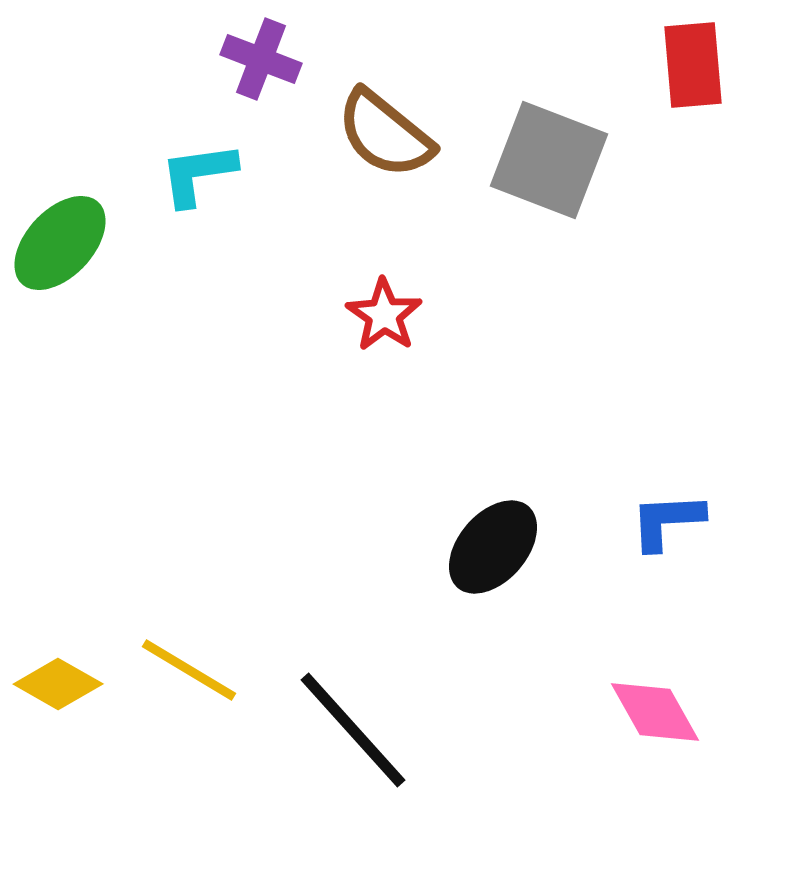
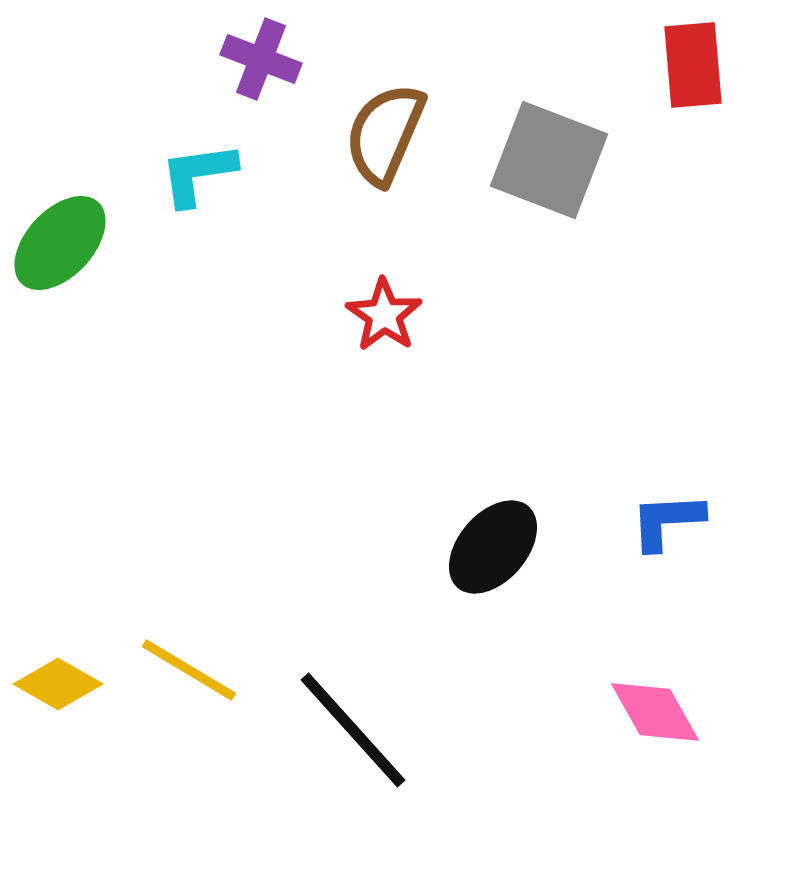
brown semicircle: rotated 74 degrees clockwise
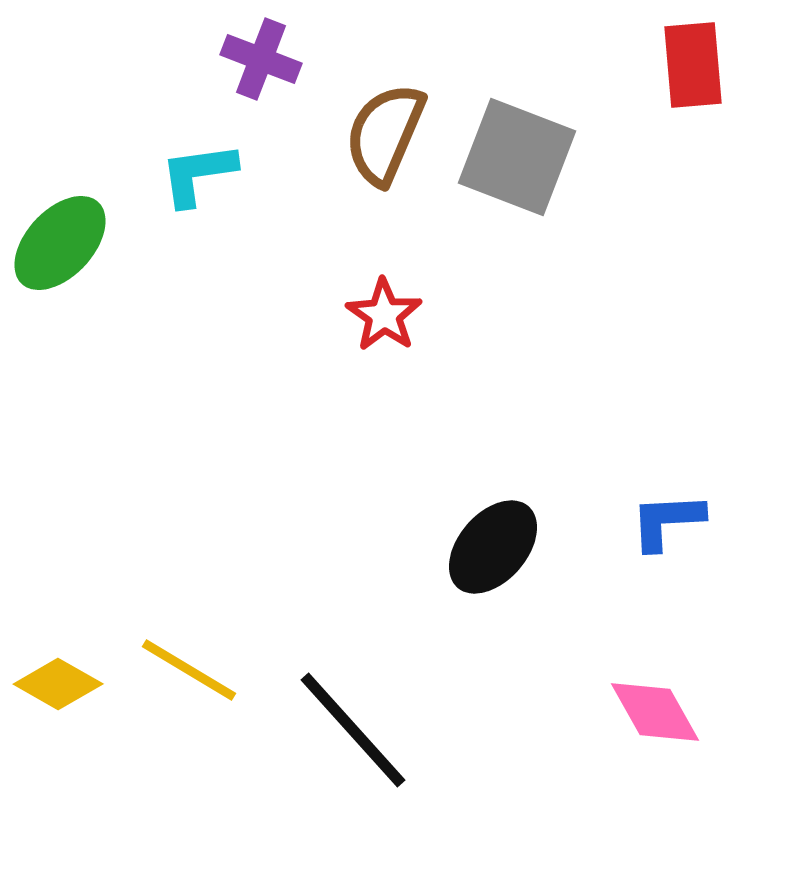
gray square: moved 32 px left, 3 px up
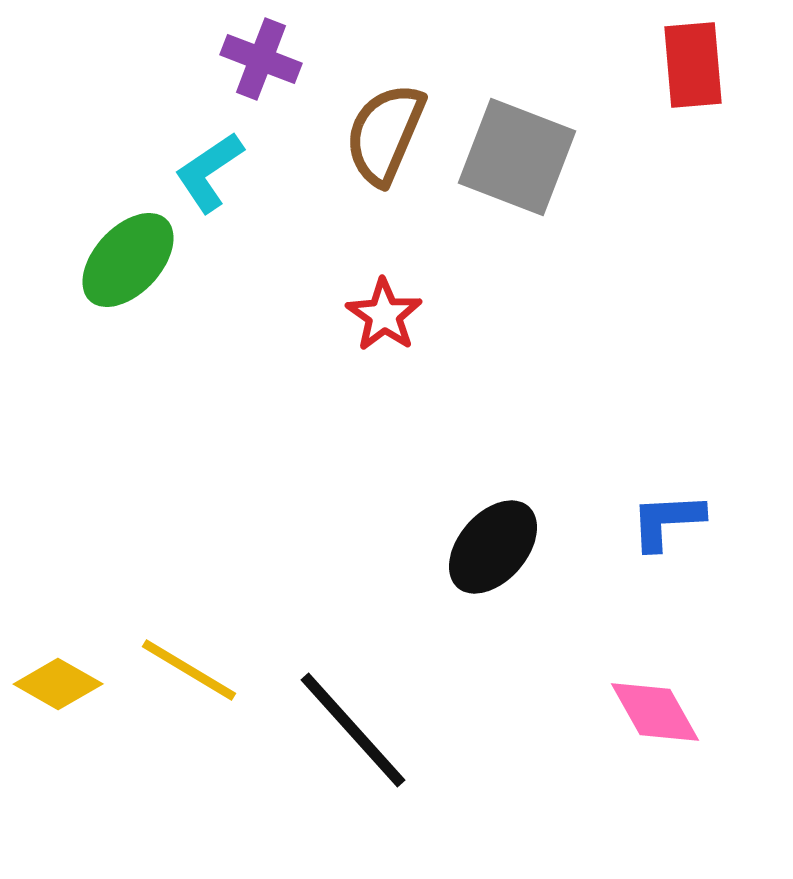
cyan L-shape: moved 11 px right, 2 px up; rotated 26 degrees counterclockwise
green ellipse: moved 68 px right, 17 px down
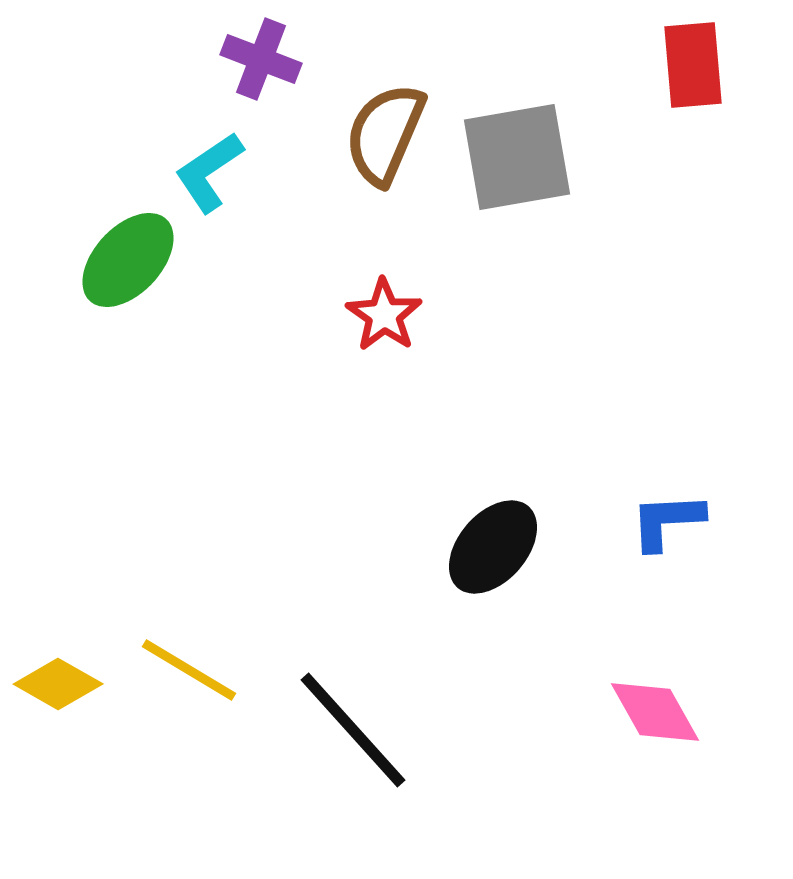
gray square: rotated 31 degrees counterclockwise
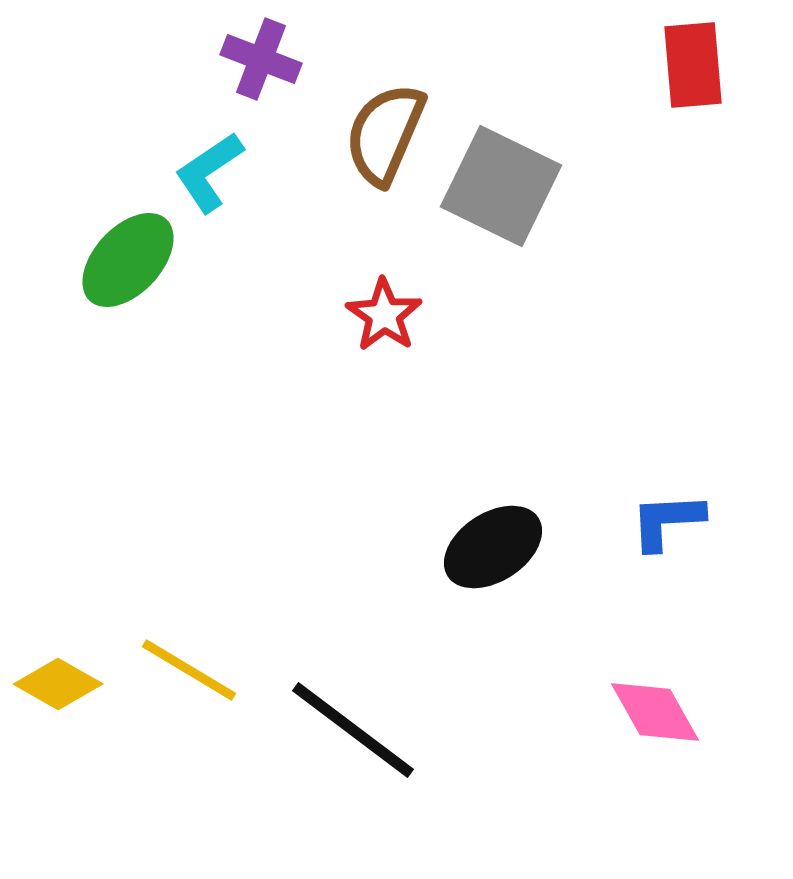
gray square: moved 16 px left, 29 px down; rotated 36 degrees clockwise
black ellipse: rotated 16 degrees clockwise
black line: rotated 11 degrees counterclockwise
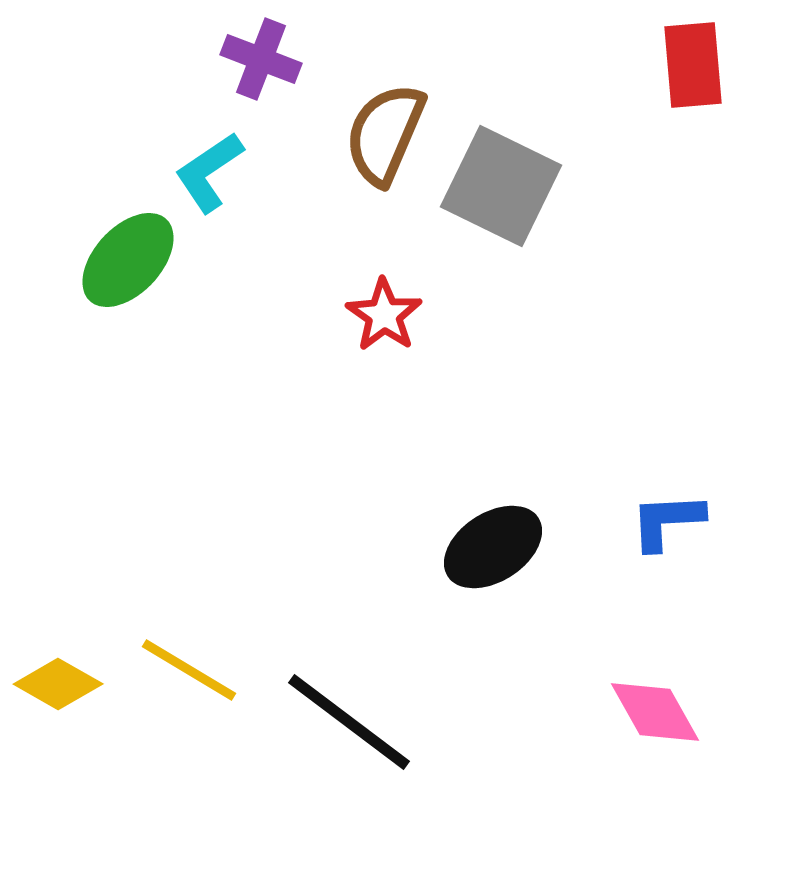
black line: moved 4 px left, 8 px up
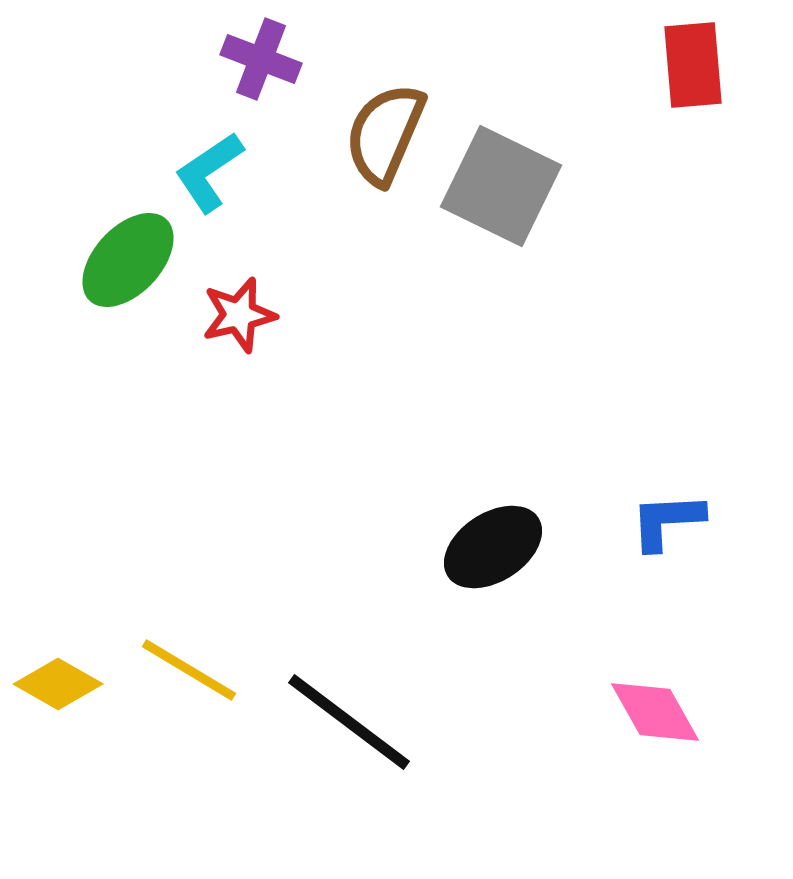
red star: moved 145 px left; rotated 24 degrees clockwise
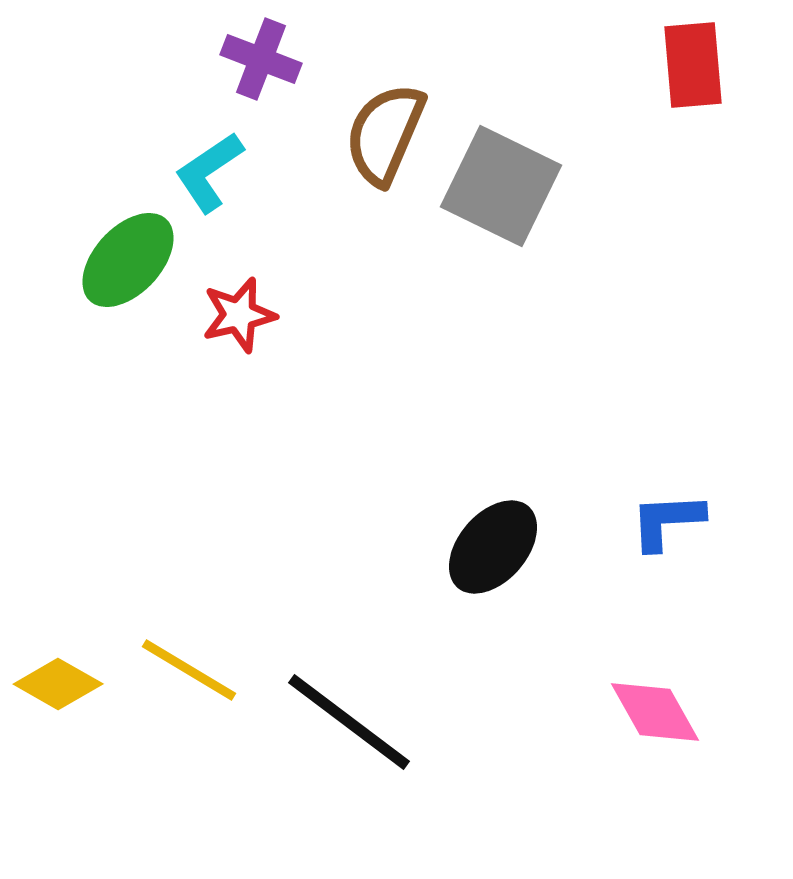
black ellipse: rotated 16 degrees counterclockwise
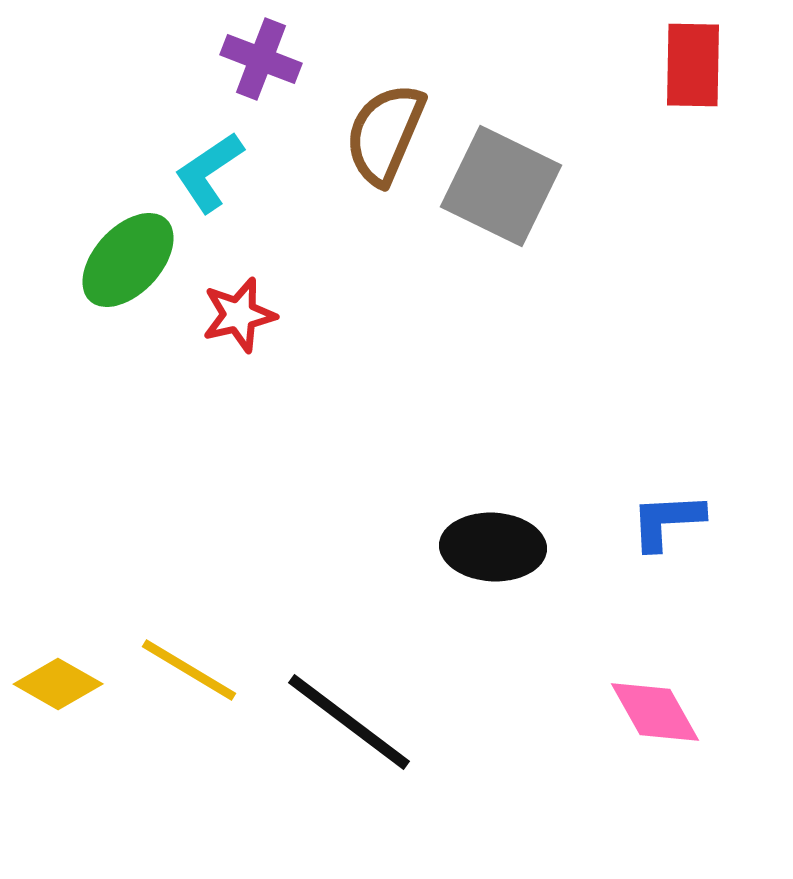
red rectangle: rotated 6 degrees clockwise
black ellipse: rotated 52 degrees clockwise
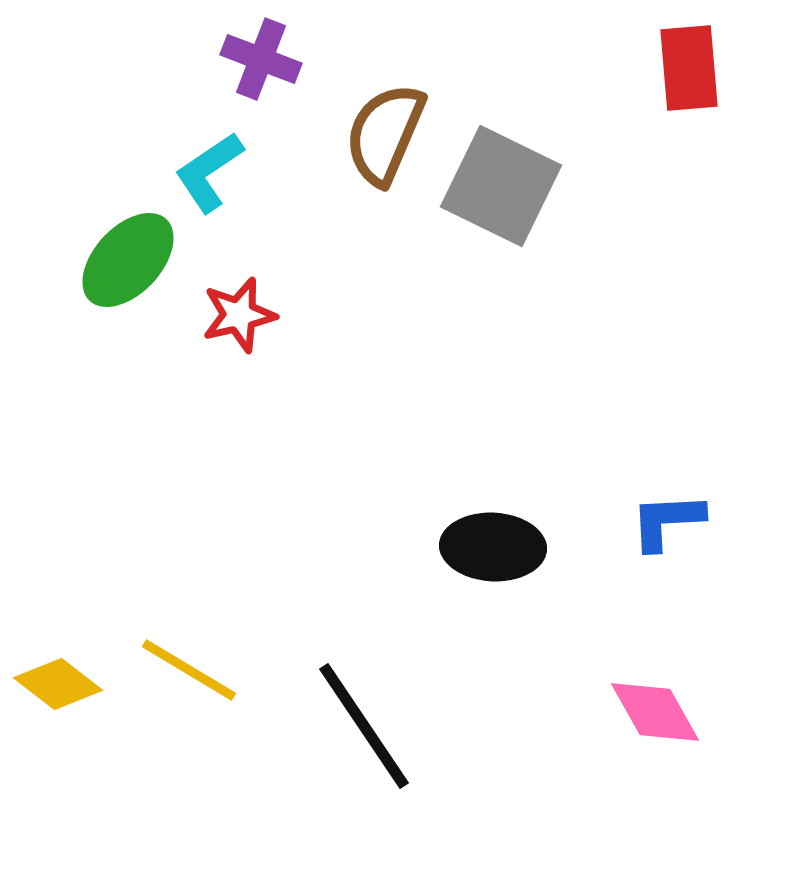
red rectangle: moved 4 px left, 3 px down; rotated 6 degrees counterclockwise
yellow diamond: rotated 8 degrees clockwise
black line: moved 15 px right, 4 px down; rotated 19 degrees clockwise
